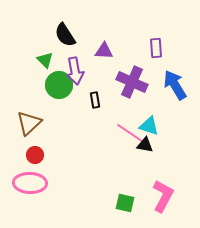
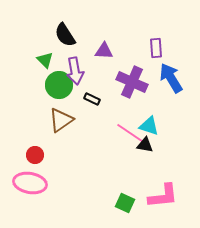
blue arrow: moved 4 px left, 7 px up
black rectangle: moved 3 px left, 1 px up; rotated 56 degrees counterclockwise
brown triangle: moved 32 px right, 3 px up; rotated 8 degrees clockwise
pink ellipse: rotated 8 degrees clockwise
pink L-shape: rotated 56 degrees clockwise
green square: rotated 12 degrees clockwise
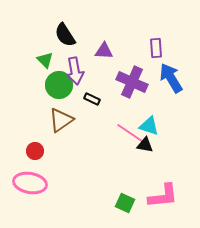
red circle: moved 4 px up
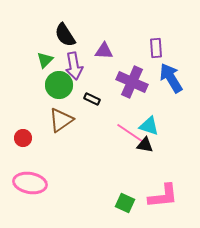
green triangle: rotated 30 degrees clockwise
purple arrow: moved 1 px left, 5 px up
red circle: moved 12 px left, 13 px up
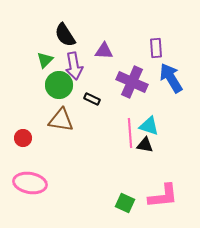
brown triangle: rotated 44 degrees clockwise
pink line: rotated 52 degrees clockwise
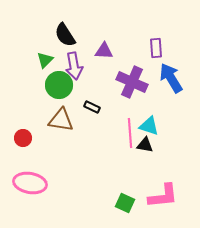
black rectangle: moved 8 px down
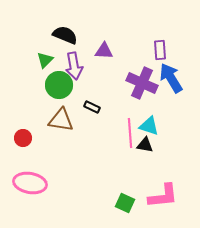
black semicircle: rotated 145 degrees clockwise
purple rectangle: moved 4 px right, 2 px down
purple cross: moved 10 px right, 1 px down
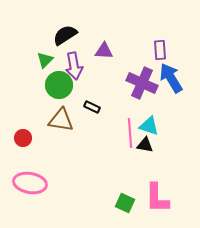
black semicircle: rotated 55 degrees counterclockwise
pink L-shape: moved 6 px left, 2 px down; rotated 96 degrees clockwise
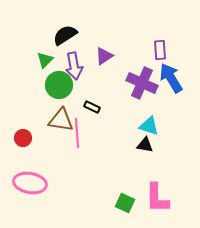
purple triangle: moved 5 px down; rotated 36 degrees counterclockwise
pink line: moved 53 px left
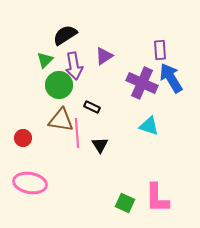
black triangle: moved 45 px left; rotated 48 degrees clockwise
